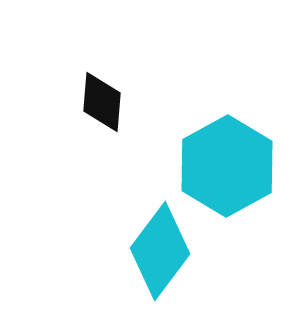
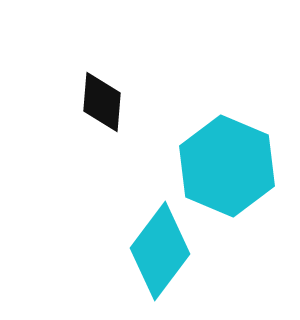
cyan hexagon: rotated 8 degrees counterclockwise
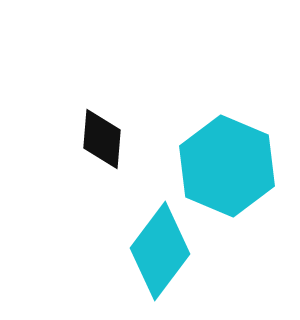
black diamond: moved 37 px down
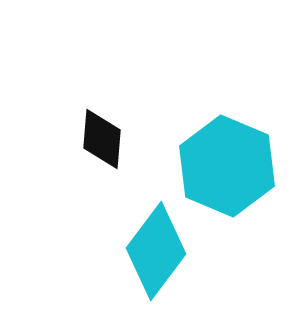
cyan diamond: moved 4 px left
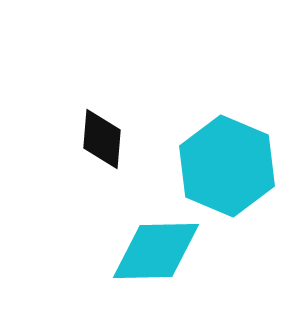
cyan diamond: rotated 52 degrees clockwise
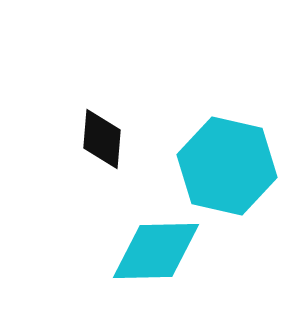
cyan hexagon: rotated 10 degrees counterclockwise
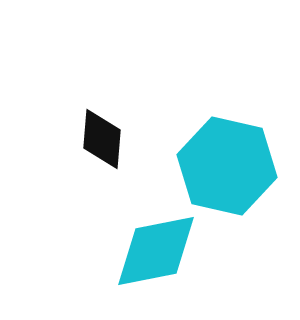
cyan diamond: rotated 10 degrees counterclockwise
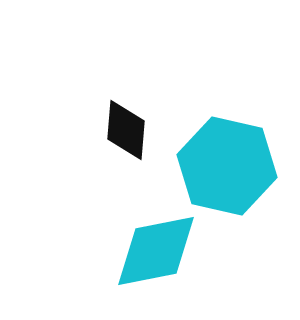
black diamond: moved 24 px right, 9 px up
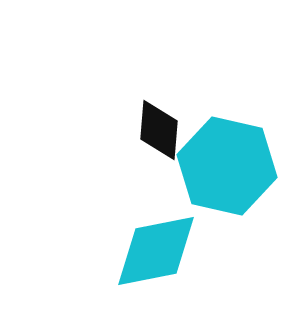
black diamond: moved 33 px right
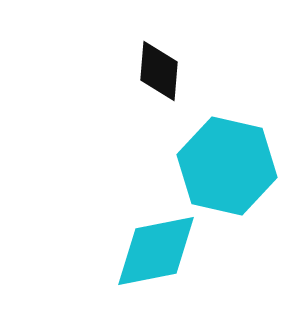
black diamond: moved 59 px up
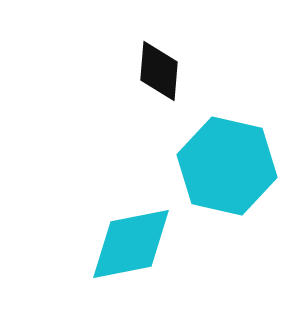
cyan diamond: moved 25 px left, 7 px up
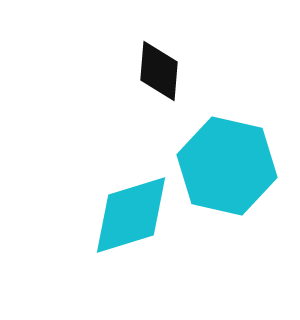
cyan diamond: moved 29 px up; rotated 6 degrees counterclockwise
